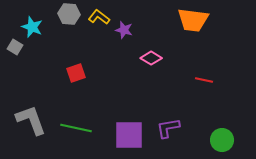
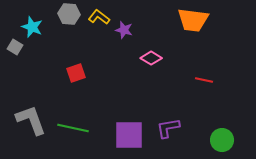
green line: moved 3 px left
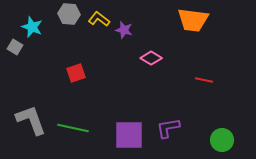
yellow L-shape: moved 2 px down
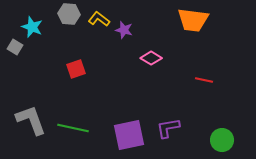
red square: moved 4 px up
purple square: rotated 12 degrees counterclockwise
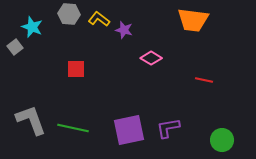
gray square: rotated 21 degrees clockwise
red square: rotated 18 degrees clockwise
purple square: moved 5 px up
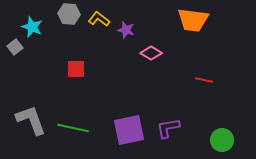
purple star: moved 2 px right
pink diamond: moved 5 px up
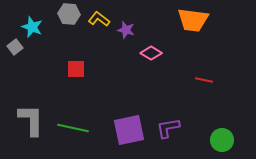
gray L-shape: rotated 20 degrees clockwise
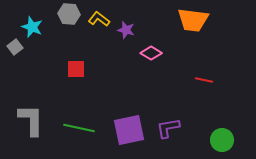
green line: moved 6 px right
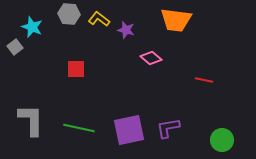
orange trapezoid: moved 17 px left
pink diamond: moved 5 px down; rotated 10 degrees clockwise
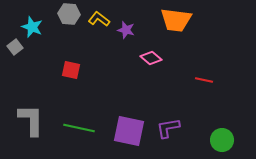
red square: moved 5 px left, 1 px down; rotated 12 degrees clockwise
purple square: moved 1 px down; rotated 24 degrees clockwise
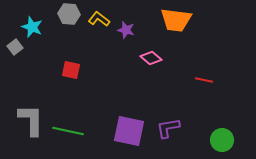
green line: moved 11 px left, 3 px down
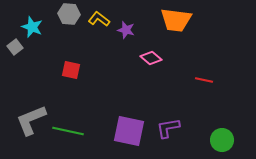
gray L-shape: rotated 112 degrees counterclockwise
